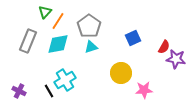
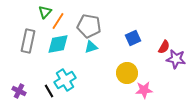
gray pentagon: rotated 25 degrees counterclockwise
gray rectangle: rotated 10 degrees counterclockwise
yellow circle: moved 6 px right
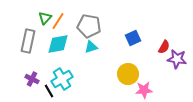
green triangle: moved 6 px down
purple star: moved 1 px right
yellow circle: moved 1 px right, 1 px down
cyan cross: moved 3 px left, 1 px up
purple cross: moved 13 px right, 12 px up
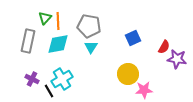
orange line: rotated 36 degrees counterclockwise
cyan triangle: rotated 40 degrees counterclockwise
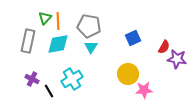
cyan cross: moved 10 px right
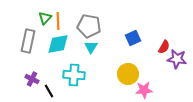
cyan cross: moved 2 px right, 4 px up; rotated 35 degrees clockwise
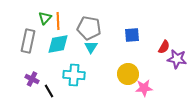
gray pentagon: moved 2 px down
blue square: moved 1 px left, 3 px up; rotated 21 degrees clockwise
pink star: moved 2 px up
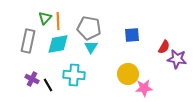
black line: moved 1 px left, 6 px up
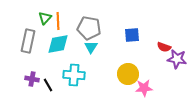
red semicircle: rotated 80 degrees clockwise
purple cross: rotated 16 degrees counterclockwise
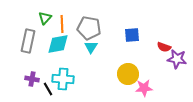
orange line: moved 4 px right, 3 px down
cyan cross: moved 11 px left, 4 px down
black line: moved 4 px down
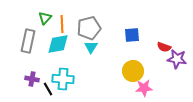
gray pentagon: rotated 25 degrees counterclockwise
yellow circle: moved 5 px right, 3 px up
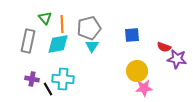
green triangle: rotated 24 degrees counterclockwise
cyan triangle: moved 1 px right, 1 px up
yellow circle: moved 4 px right
